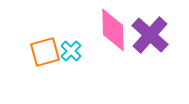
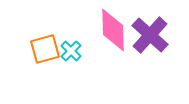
orange square: moved 3 px up
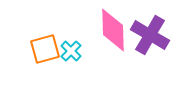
purple cross: rotated 12 degrees counterclockwise
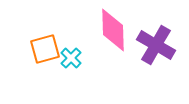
purple cross: moved 6 px right, 10 px down
cyan cross: moved 7 px down
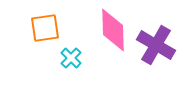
orange square: moved 21 px up; rotated 8 degrees clockwise
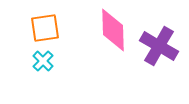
purple cross: moved 3 px right, 1 px down
cyan cross: moved 28 px left, 3 px down
